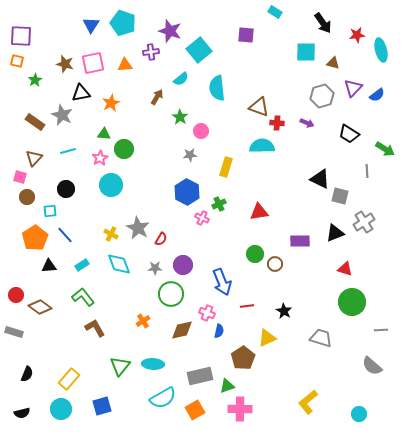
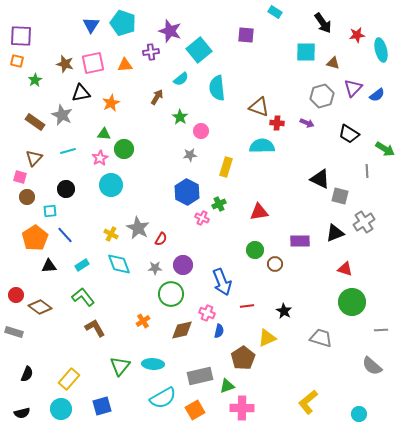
green circle at (255, 254): moved 4 px up
pink cross at (240, 409): moved 2 px right, 1 px up
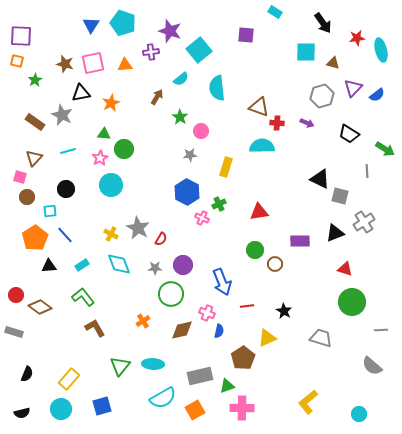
red star at (357, 35): moved 3 px down
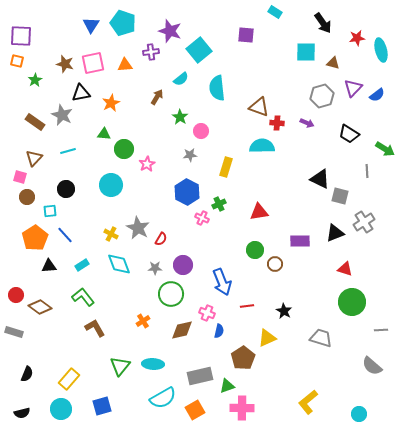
pink star at (100, 158): moved 47 px right, 6 px down
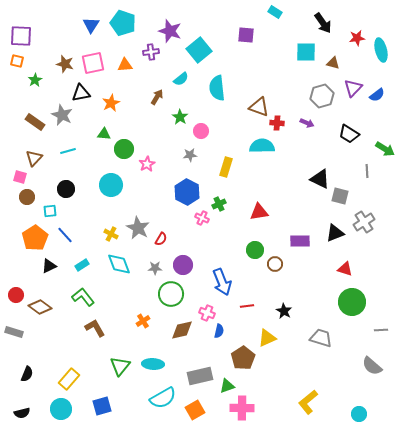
black triangle at (49, 266): rotated 21 degrees counterclockwise
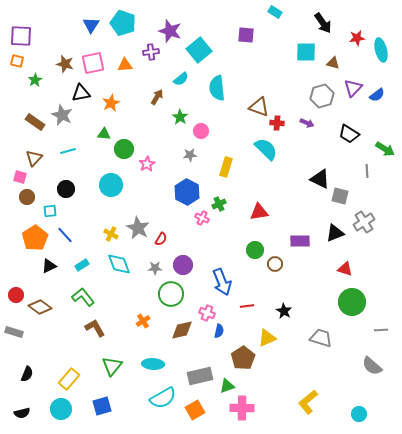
cyan semicircle at (262, 146): moved 4 px right, 3 px down; rotated 45 degrees clockwise
green triangle at (120, 366): moved 8 px left
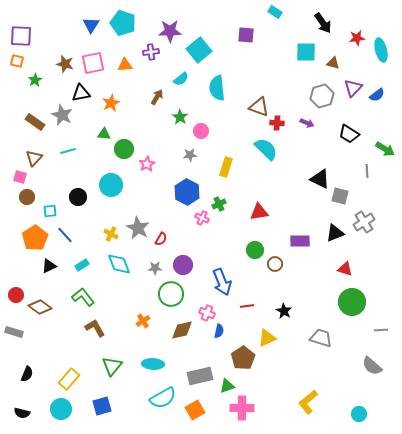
purple star at (170, 31): rotated 20 degrees counterclockwise
black circle at (66, 189): moved 12 px right, 8 px down
black semicircle at (22, 413): rotated 28 degrees clockwise
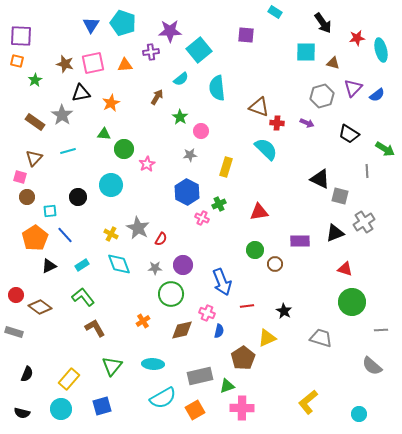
gray star at (62, 115): rotated 10 degrees clockwise
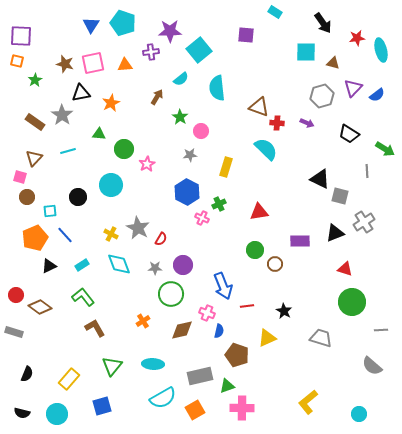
green triangle at (104, 134): moved 5 px left
orange pentagon at (35, 238): rotated 10 degrees clockwise
blue arrow at (222, 282): moved 1 px right, 4 px down
brown pentagon at (243, 358): moved 6 px left, 3 px up; rotated 20 degrees counterclockwise
cyan circle at (61, 409): moved 4 px left, 5 px down
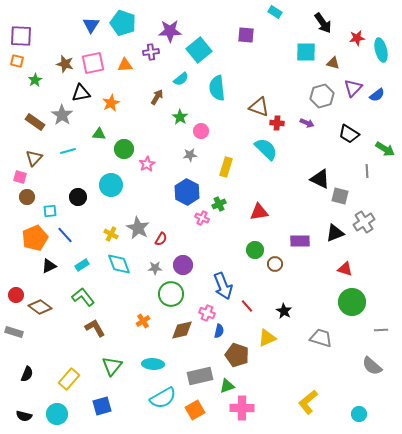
red line at (247, 306): rotated 56 degrees clockwise
black semicircle at (22, 413): moved 2 px right, 3 px down
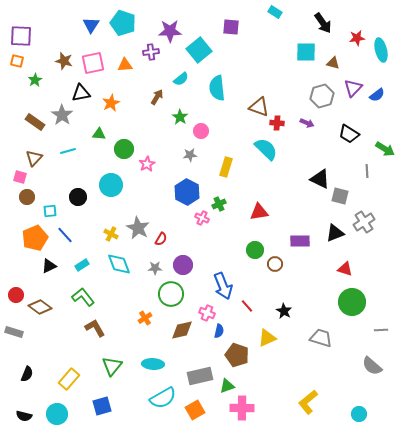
purple square at (246, 35): moved 15 px left, 8 px up
brown star at (65, 64): moved 1 px left, 3 px up
orange cross at (143, 321): moved 2 px right, 3 px up
